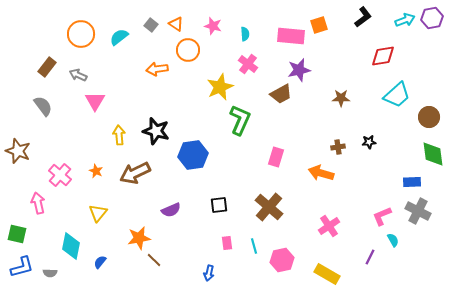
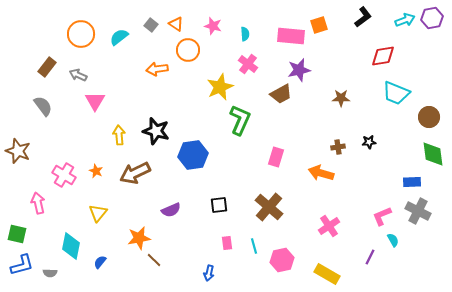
cyan trapezoid at (397, 95): moved 1 px left, 2 px up; rotated 64 degrees clockwise
pink cross at (60, 175): moved 4 px right; rotated 10 degrees counterclockwise
blue L-shape at (22, 267): moved 2 px up
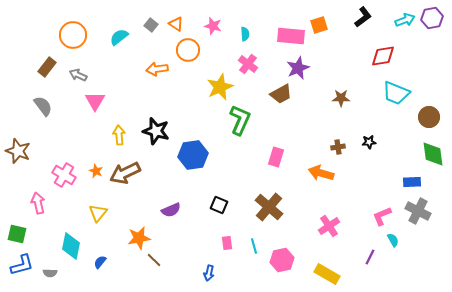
orange circle at (81, 34): moved 8 px left, 1 px down
purple star at (299, 70): moved 1 px left, 2 px up; rotated 10 degrees counterclockwise
brown arrow at (135, 173): moved 10 px left
black square at (219, 205): rotated 30 degrees clockwise
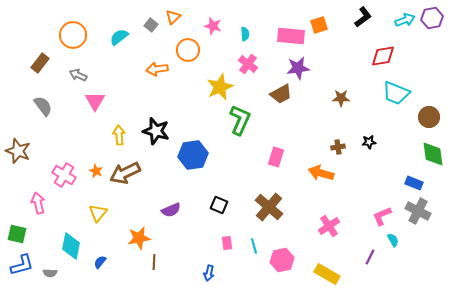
orange triangle at (176, 24): moved 3 px left, 7 px up; rotated 42 degrees clockwise
brown rectangle at (47, 67): moved 7 px left, 4 px up
purple star at (298, 68): rotated 15 degrees clockwise
blue rectangle at (412, 182): moved 2 px right, 1 px down; rotated 24 degrees clockwise
brown line at (154, 260): moved 2 px down; rotated 49 degrees clockwise
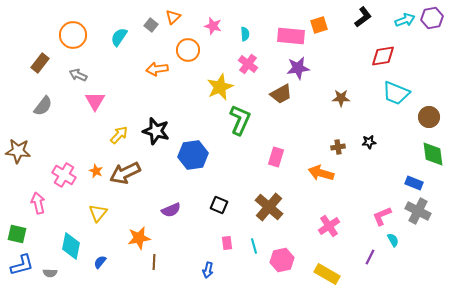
cyan semicircle at (119, 37): rotated 18 degrees counterclockwise
gray semicircle at (43, 106): rotated 75 degrees clockwise
yellow arrow at (119, 135): rotated 48 degrees clockwise
brown star at (18, 151): rotated 15 degrees counterclockwise
blue arrow at (209, 273): moved 1 px left, 3 px up
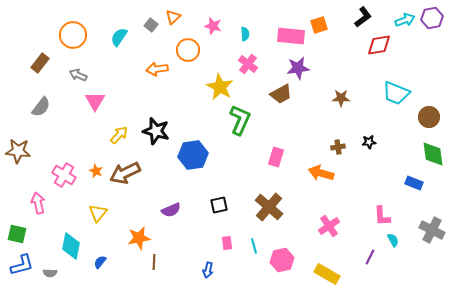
red diamond at (383, 56): moved 4 px left, 11 px up
yellow star at (220, 87): rotated 20 degrees counterclockwise
gray semicircle at (43, 106): moved 2 px left, 1 px down
black square at (219, 205): rotated 36 degrees counterclockwise
gray cross at (418, 211): moved 14 px right, 19 px down
pink L-shape at (382, 216): rotated 70 degrees counterclockwise
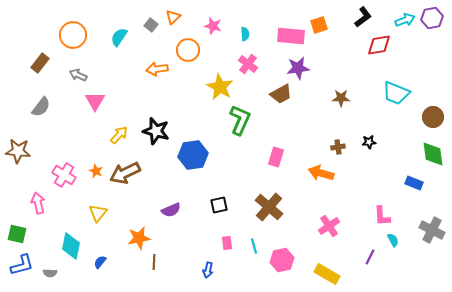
brown circle at (429, 117): moved 4 px right
